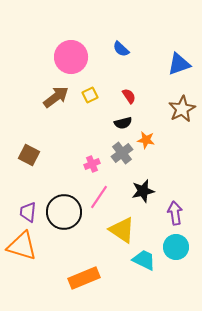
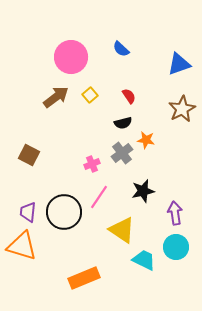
yellow square: rotated 14 degrees counterclockwise
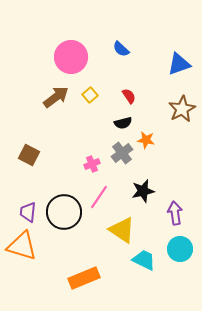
cyan circle: moved 4 px right, 2 px down
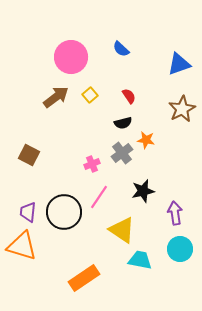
cyan trapezoid: moved 4 px left; rotated 15 degrees counterclockwise
orange rectangle: rotated 12 degrees counterclockwise
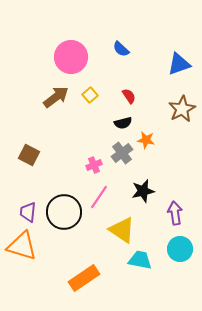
pink cross: moved 2 px right, 1 px down
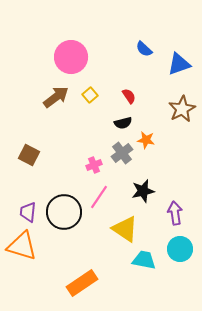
blue semicircle: moved 23 px right
yellow triangle: moved 3 px right, 1 px up
cyan trapezoid: moved 4 px right
orange rectangle: moved 2 px left, 5 px down
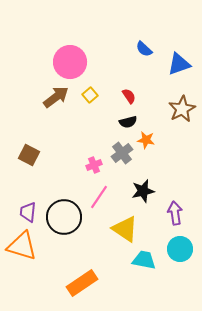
pink circle: moved 1 px left, 5 px down
black semicircle: moved 5 px right, 1 px up
black circle: moved 5 px down
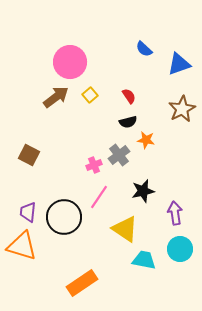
gray cross: moved 3 px left, 2 px down
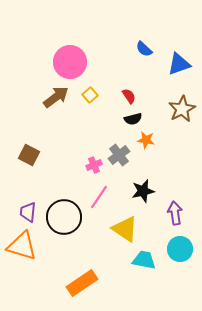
black semicircle: moved 5 px right, 3 px up
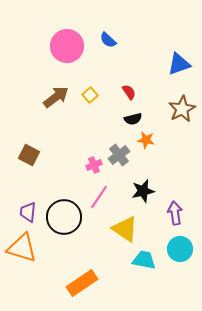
blue semicircle: moved 36 px left, 9 px up
pink circle: moved 3 px left, 16 px up
red semicircle: moved 4 px up
orange triangle: moved 2 px down
